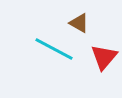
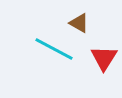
red triangle: moved 1 px down; rotated 8 degrees counterclockwise
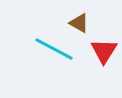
red triangle: moved 7 px up
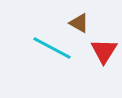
cyan line: moved 2 px left, 1 px up
